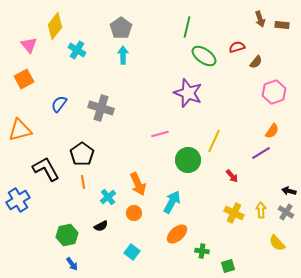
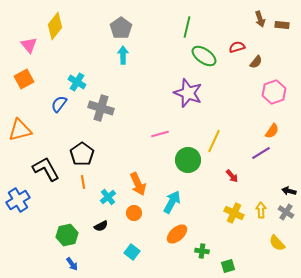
cyan cross at (77, 50): moved 32 px down
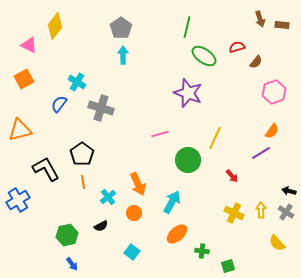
pink triangle at (29, 45): rotated 24 degrees counterclockwise
yellow line at (214, 141): moved 1 px right, 3 px up
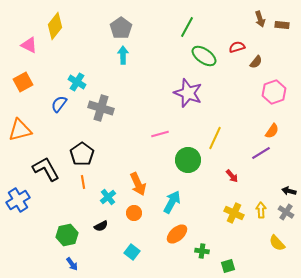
green line at (187, 27): rotated 15 degrees clockwise
orange square at (24, 79): moved 1 px left, 3 px down
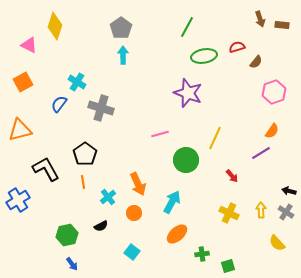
yellow diamond at (55, 26): rotated 20 degrees counterclockwise
green ellipse at (204, 56): rotated 45 degrees counterclockwise
black pentagon at (82, 154): moved 3 px right
green circle at (188, 160): moved 2 px left
yellow cross at (234, 213): moved 5 px left
green cross at (202, 251): moved 3 px down; rotated 16 degrees counterclockwise
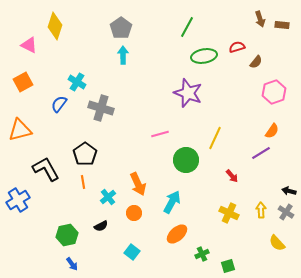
green cross at (202, 254): rotated 16 degrees counterclockwise
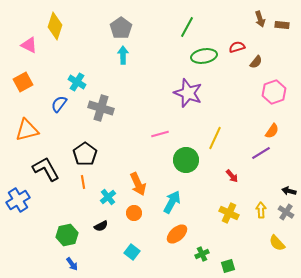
orange triangle at (20, 130): moved 7 px right
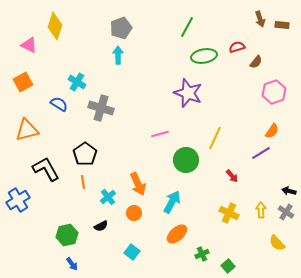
gray pentagon at (121, 28): rotated 15 degrees clockwise
cyan arrow at (123, 55): moved 5 px left
blue semicircle at (59, 104): rotated 84 degrees clockwise
green square at (228, 266): rotated 24 degrees counterclockwise
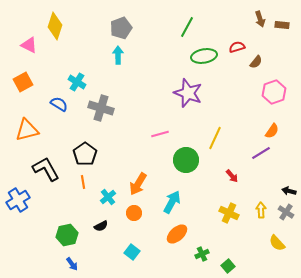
orange arrow at (138, 184): rotated 55 degrees clockwise
